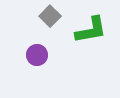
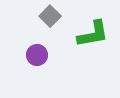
green L-shape: moved 2 px right, 4 px down
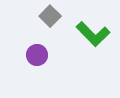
green L-shape: rotated 56 degrees clockwise
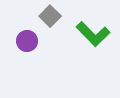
purple circle: moved 10 px left, 14 px up
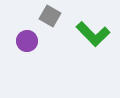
gray square: rotated 15 degrees counterclockwise
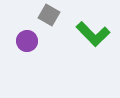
gray square: moved 1 px left, 1 px up
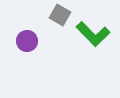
gray square: moved 11 px right
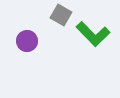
gray square: moved 1 px right
